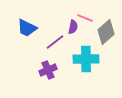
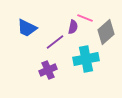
cyan cross: rotated 10 degrees counterclockwise
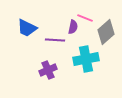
purple line: moved 2 px up; rotated 42 degrees clockwise
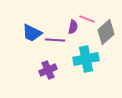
pink line: moved 2 px right, 1 px down
blue trapezoid: moved 5 px right, 5 px down
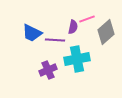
pink line: rotated 42 degrees counterclockwise
cyan cross: moved 9 px left
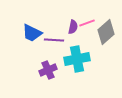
pink line: moved 4 px down
purple line: moved 1 px left
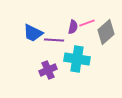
blue trapezoid: moved 1 px right
cyan cross: rotated 20 degrees clockwise
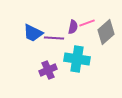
purple line: moved 2 px up
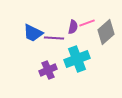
cyan cross: rotated 30 degrees counterclockwise
